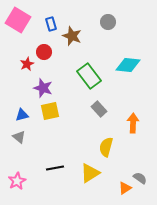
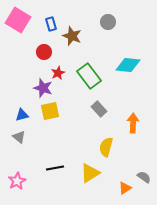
red star: moved 31 px right, 9 px down
gray semicircle: moved 4 px right, 1 px up
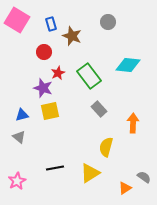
pink square: moved 1 px left
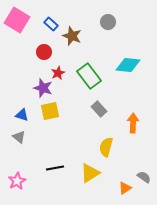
blue rectangle: rotated 32 degrees counterclockwise
blue triangle: rotated 32 degrees clockwise
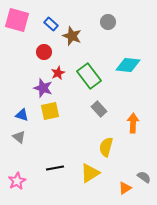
pink square: rotated 15 degrees counterclockwise
